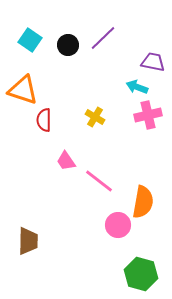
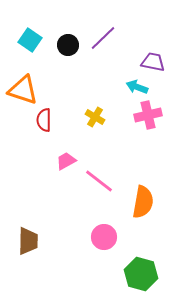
pink trapezoid: rotated 95 degrees clockwise
pink circle: moved 14 px left, 12 px down
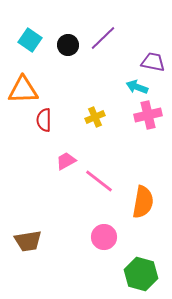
orange triangle: rotated 20 degrees counterclockwise
yellow cross: rotated 36 degrees clockwise
brown trapezoid: rotated 80 degrees clockwise
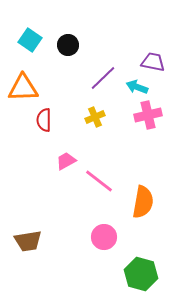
purple line: moved 40 px down
orange triangle: moved 2 px up
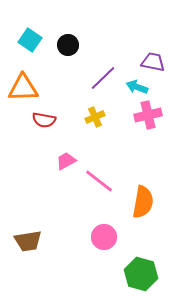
red semicircle: rotated 80 degrees counterclockwise
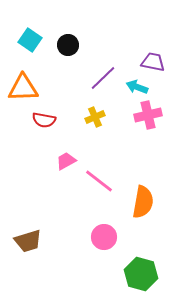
brown trapezoid: rotated 8 degrees counterclockwise
